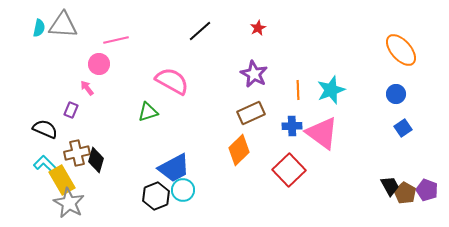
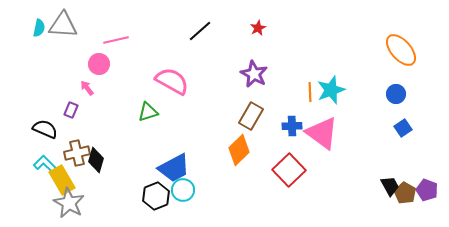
orange line: moved 12 px right, 2 px down
brown rectangle: moved 3 px down; rotated 36 degrees counterclockwise
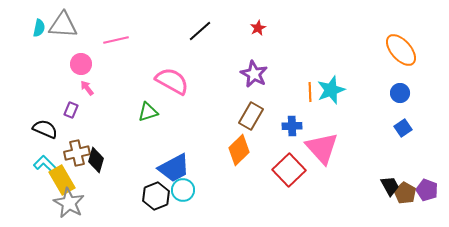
pink circle: moved 18 px left
blue circle: moved 4 px right, 1 px up
pink triangle: moved 15 px down; rotated 12 degrees clockwise
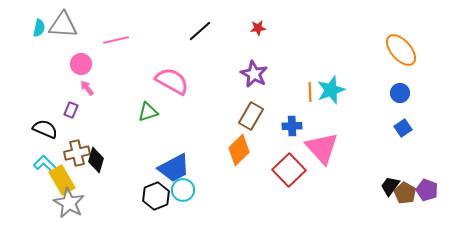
red star: rotated 21 degrees clockwise
black trapezoid: rotated 115 degrees counterclockwise
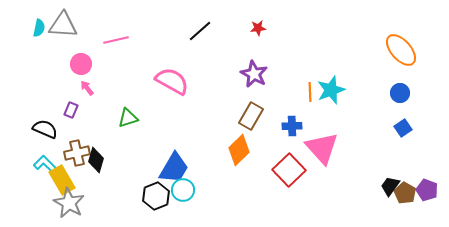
green triangle: moved 20 px left, 6 px down
blue trapezoid: rotated 32 degrees counterclockwise
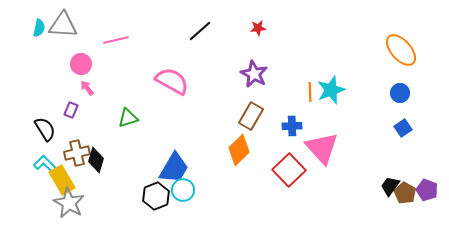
black semicircle: rotated 35 degrees clockwise
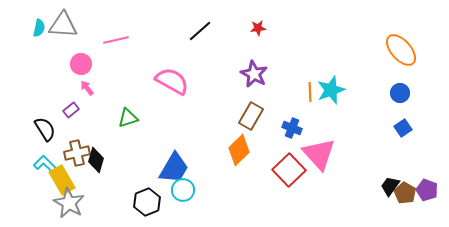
purple rectangle: rotated 28 degrees clockwise
blue cross: moved 2 px down; rotated 24 degrees clockwise
pink triangle: moved 3 px left, 6 px down
black hexagon: moved 9 px left, 6 px down
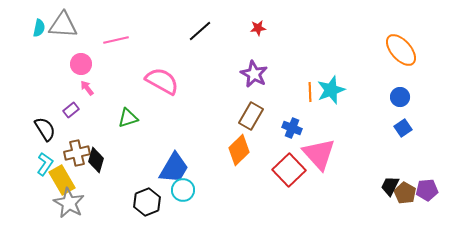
pink semicircle: moved 10 px left
blue circle: moved 4 px down
cyan L-shape: rotated 80 degrees clockwise
black trapezoid: rotated 10 degrees counterclockwise
purple pentagon: rotated 25 degrees counterclockwise
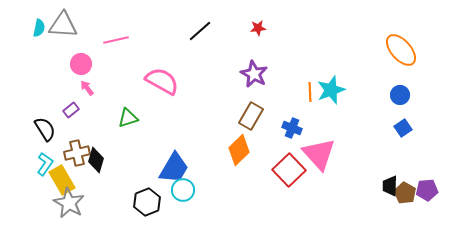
blue circle: moved 2 px up
black trapezoid: rotated 25 degrees counterclockwise
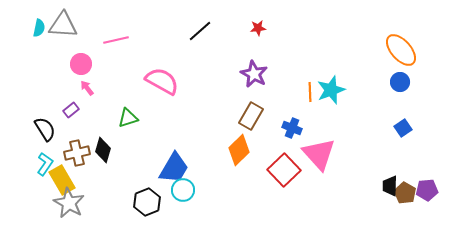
blue circle: moved 13 px up
black diamond: moved 7 px right, 10 px up
red square: moved 5 px left
